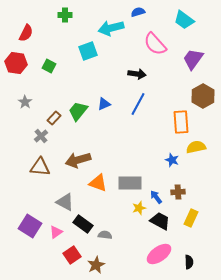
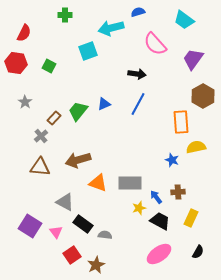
red semicircle: moved 2 px left
pink triangle: rotated 32 degrees counterclockwise
black semicircle: moved 9 px right, 10 px up; rotated 32 degrees clockwise
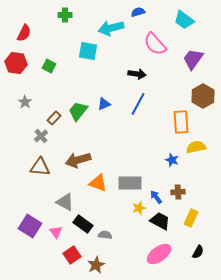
cyan square: rotated 30 degrees clockwise
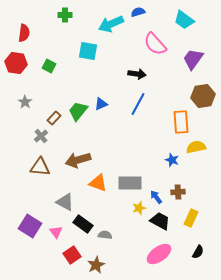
cyan arrow: moved 4 px up; rotated 10 degrees counterclockwise
red semicircle: rotated 18 degrees counterclockwise
brown hexagon: rotated 20 degrees clockwise
blue triangle: moved 3 px left
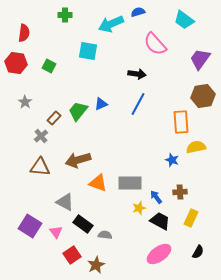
purple trapezoid: moved 7 px right
brown cross: moved 2 px right
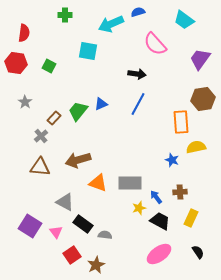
brown hexagon: moved 3 px down
black semicircle: rotated 64 degrees counterclockwise
